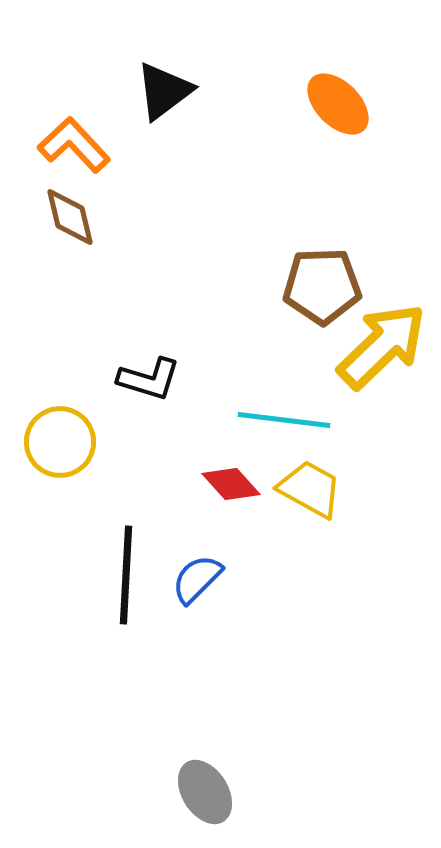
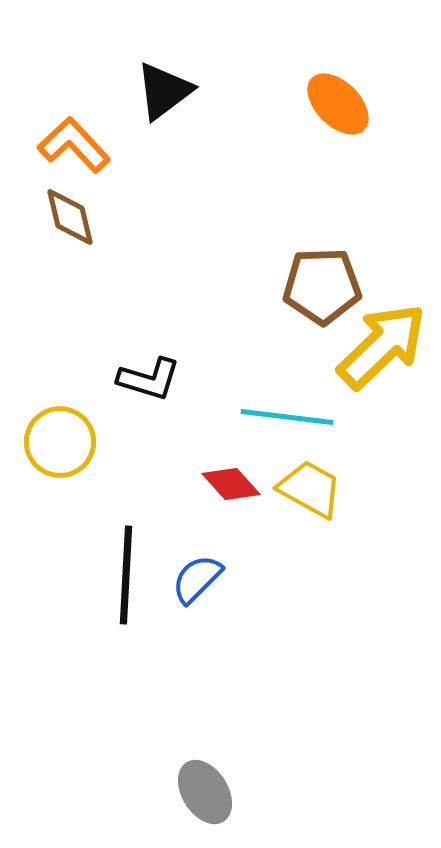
cyan line: moved 3 px right, 3 px up
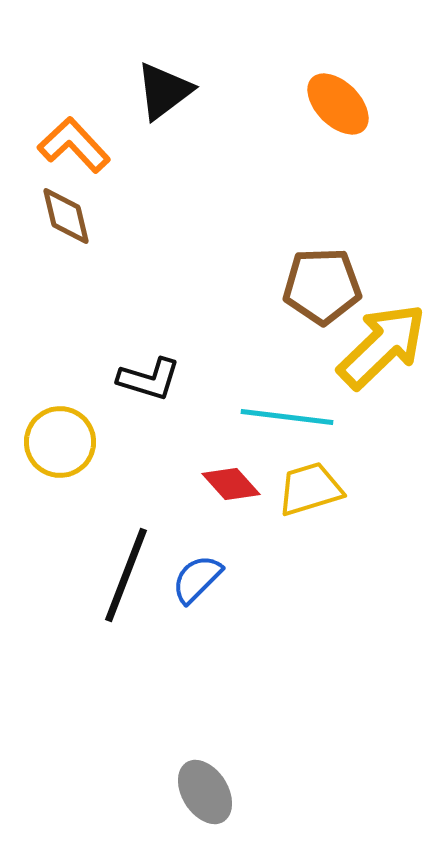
brown diamond: moved 4 px left, 1 px up
yellow trapezoid: rotated 46 degrees counterclockwise
black line: rotated 18 degrees clockwise
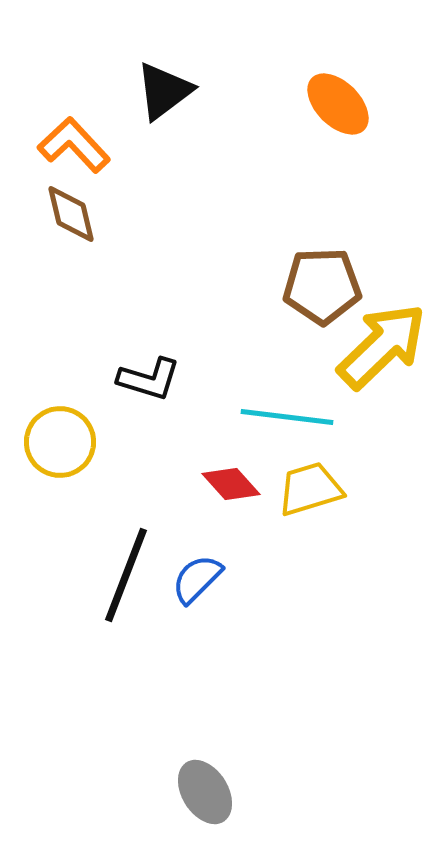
brown diamond: moved 5 px right, 2 px up
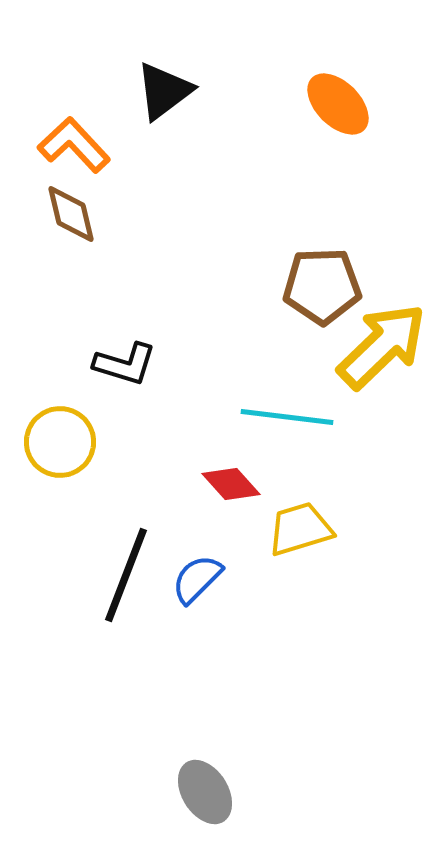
black L-shape: moved 24 px left, 15 px up
yellow trapezoid: moved 10 px left, 40 px down
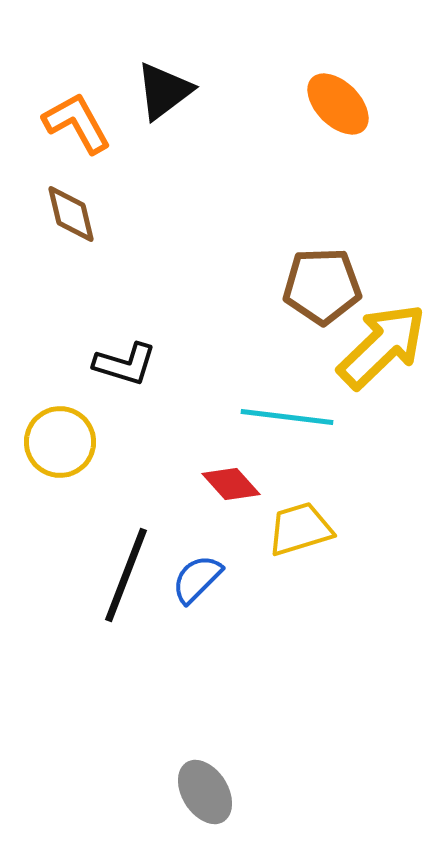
orange L-shape: moved 3 px right, 22 px up; rotated 14 degrees clockwise
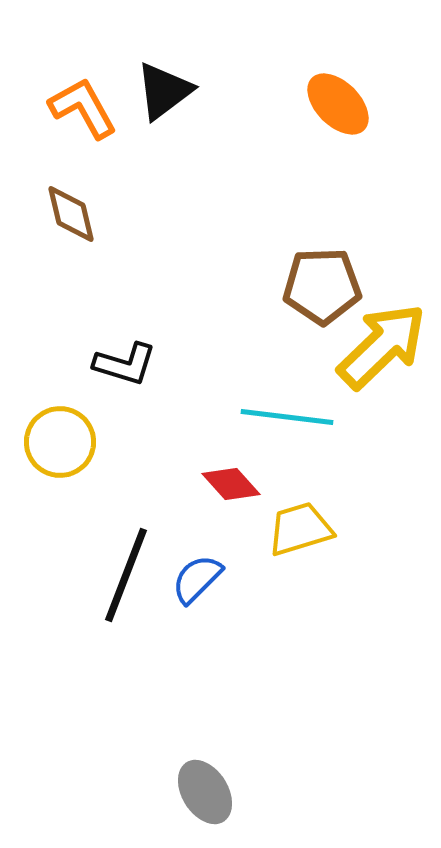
orange L-shape: moved 6 px right, 15 px up
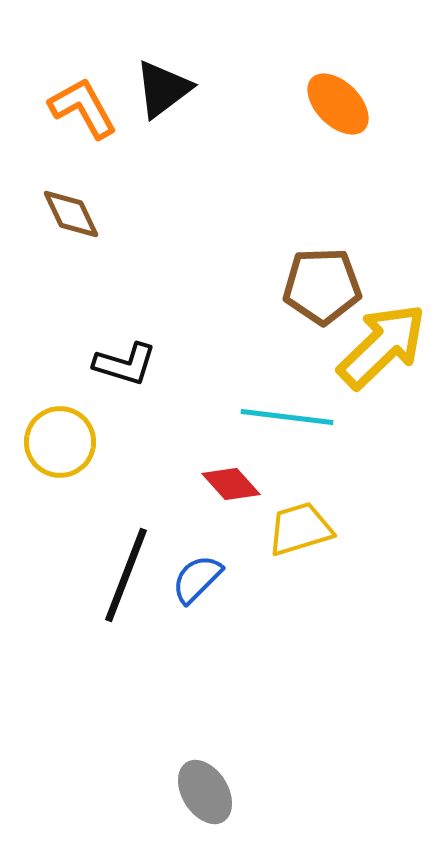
black triangle: moved 1 px left, 2 px up
brown diamond: rotated 12 degrees counterclockwise
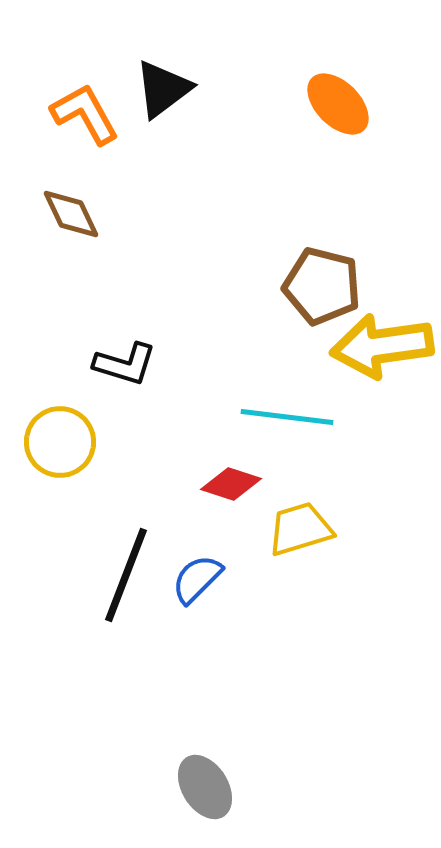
orange L-shape: moved 2 px right, 6 px down
brown pentagon: rotated 16 degrees clockwise
yellow arrow: rotated 144 degrees counterclockwise
red diamond: rotated 30 degrees counterclockwise
gray ellipse: moved 5 px up
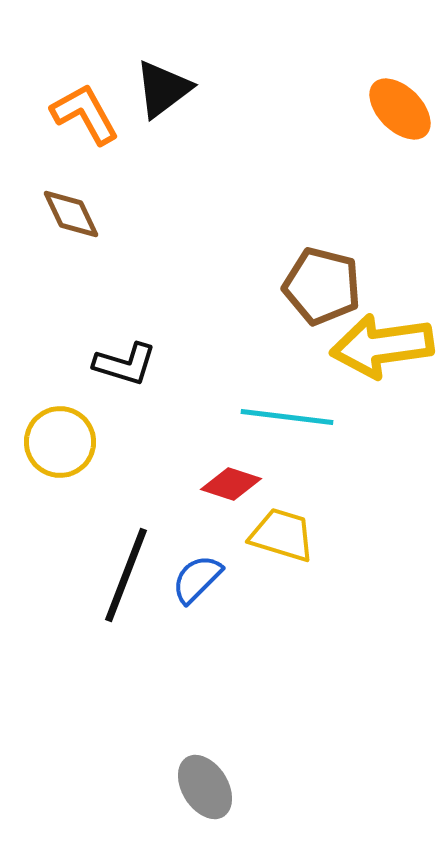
orange ellipse: moved 62 px right, 5 px down
yellow trapezoid: moved 18 px left, 6 px down; rotated 34 degrees clockwise
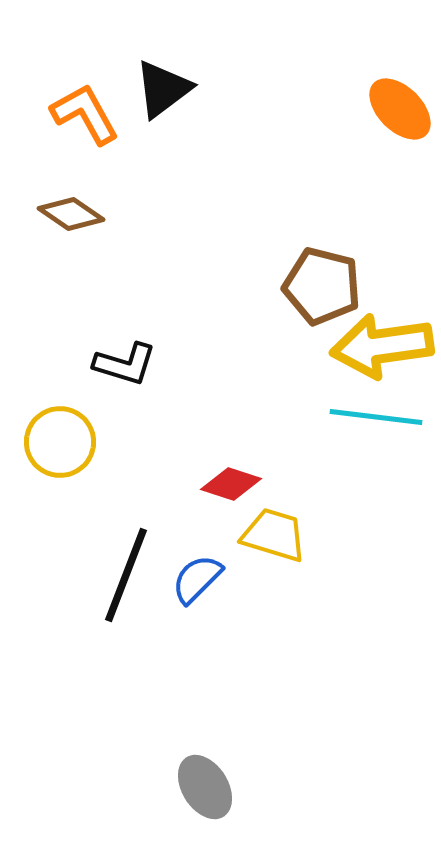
brown diamond: rotated 30 degrees counterclockwise
cyan line: moved 89 px right
yellow trapezoid: moved 8 px left
